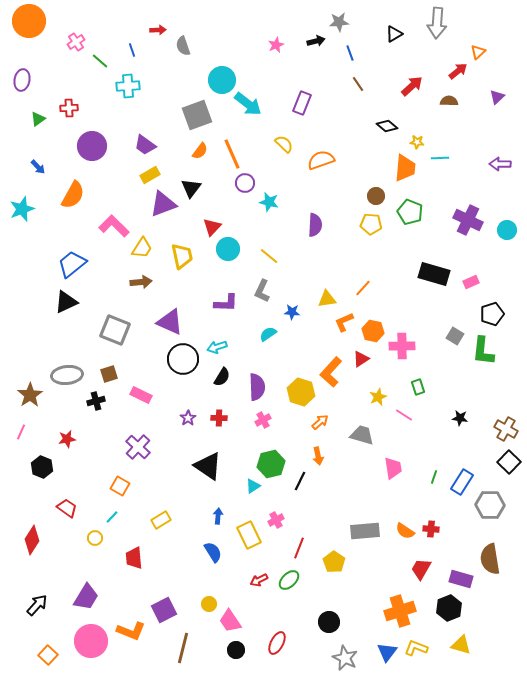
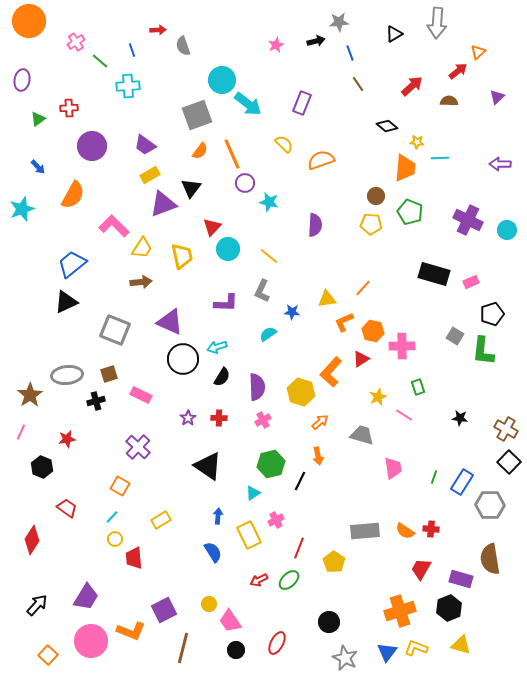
cyan triangle at (253, 486): moved 7 px down
yellow circle at (95, 538): moved 20 px right, 1 px down
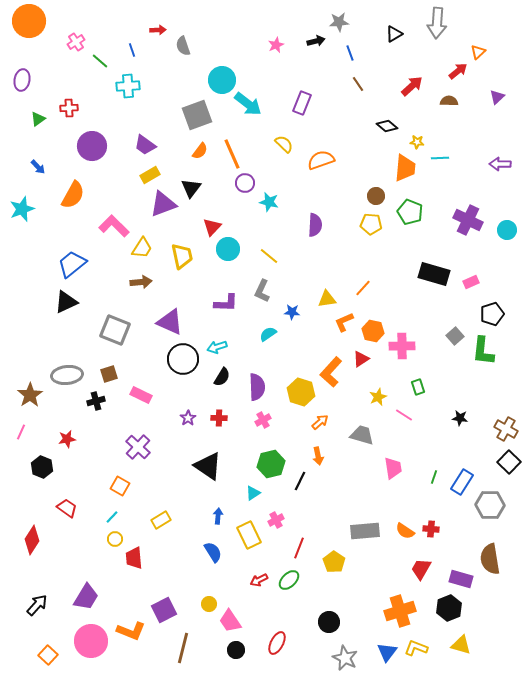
gray square at (455, 336): rotated 18 degrees clockwise
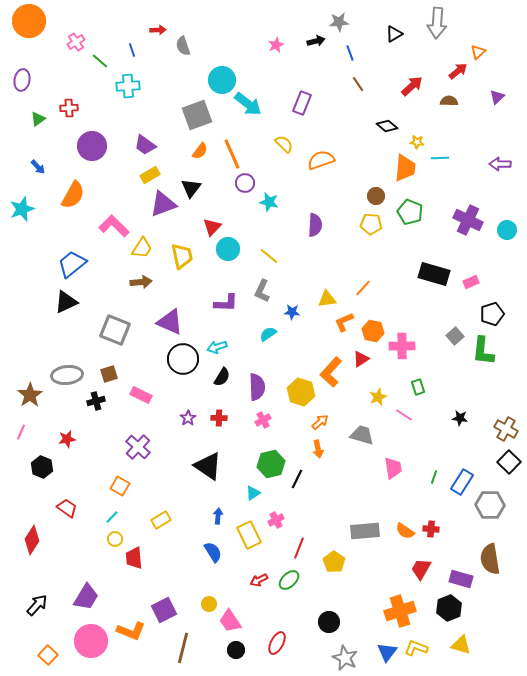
orange arrow at (318, 456): moved 7 px up
black line at (300, 481): moved 3 px left, 2 px up
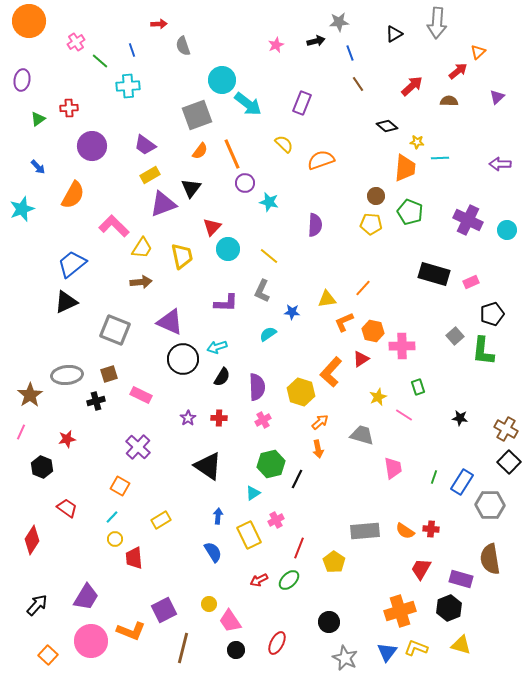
red arrow at (158, 30): moved 1 px right, 6 px up
